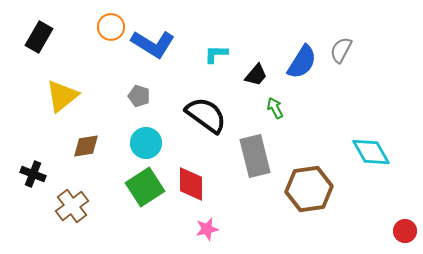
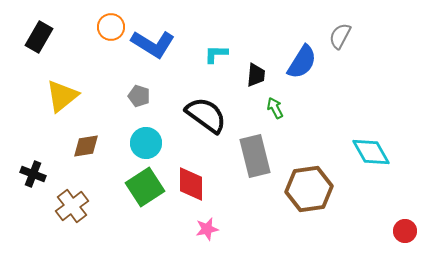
gray semicircle: moved 1 px left, 14 px up
black trapezoid: rotated 35 degrees counterclockwise
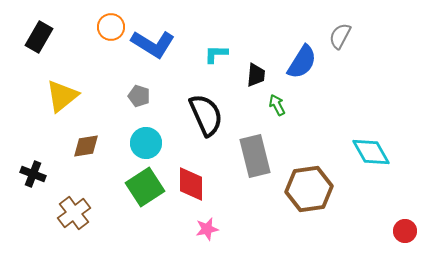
green arrow: moved 2 px right, 3 px up
black semicircle: rotated 30 degrees clockwise
brown cross: moved 2 px right, 7 px down
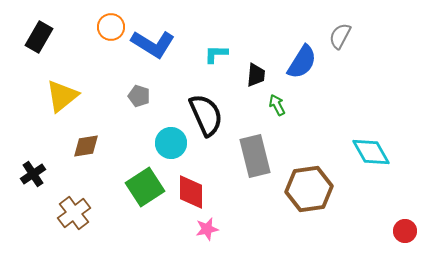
cyan circle: moved 25 px right
black cross: rotated 35 degrees clockwise
red diamond: moved 8 px down
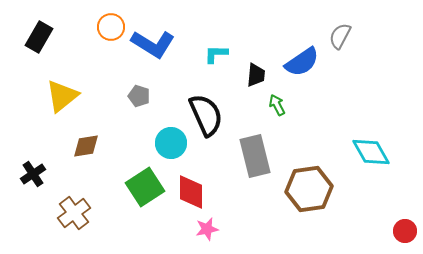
blue semicircle: rotated 24 degrees clockwise
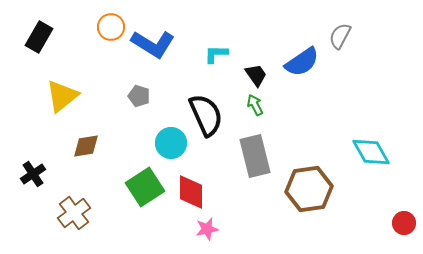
black trapezoid: rotated 40 degrees counterclockwise
green arrow: moved 22 px left
red circle: moved 1 px left, 8 px up
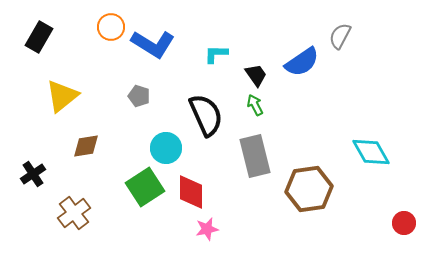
cyan circle: moved 5 px left, 5 px down
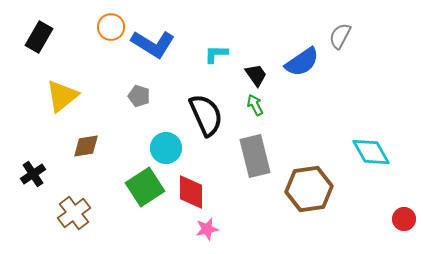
red circle: moved 4 px up
